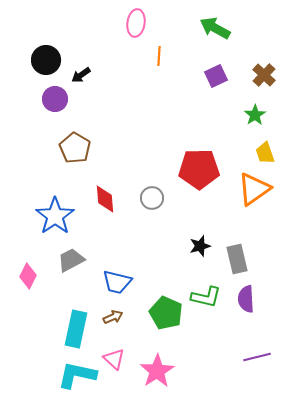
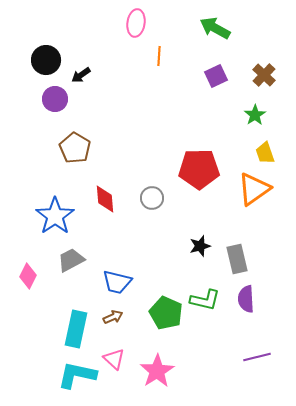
green L-shape: moved 1 px left, 3 px down
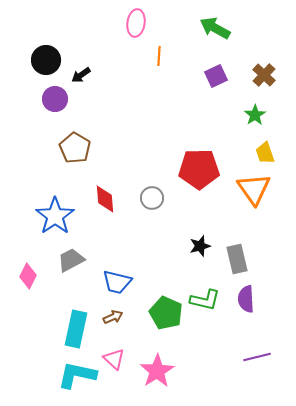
orange triangle: rotated 30 degrees counterclockwise
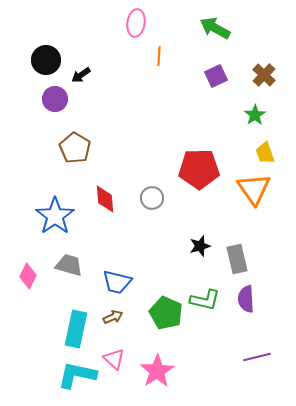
gray trapezoid: moved 2 px left, 5 px down; rotated 44 degrees clockwise
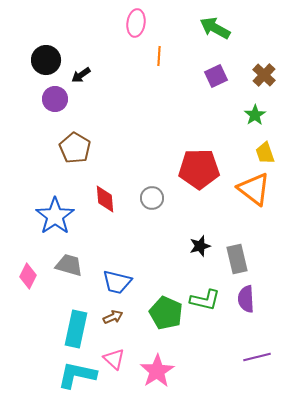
orange triangle: rotated 18 degrees counterclockwise
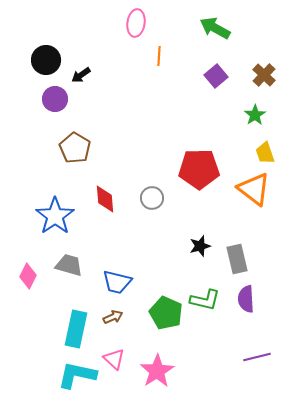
purple square: rotated 15 degrees counterclockwise
